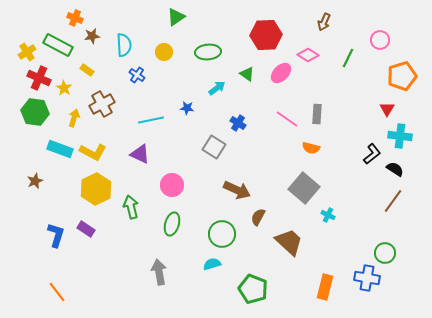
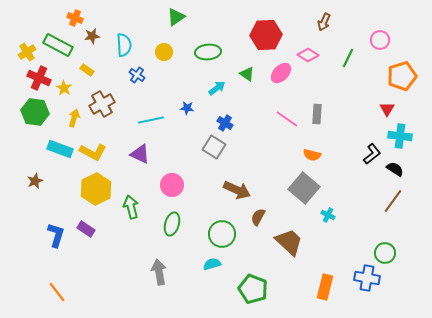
blue cross at (238, 123): moved 13 px left
orange semicircle at (311, 148): moved 1 px right, 7 px down
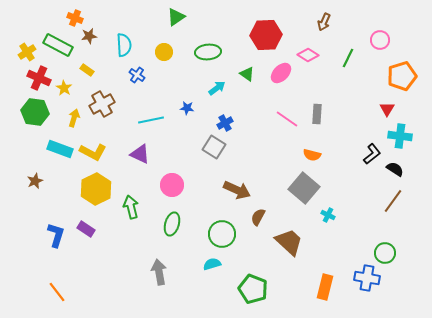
brown star at (92, 36): moved 3 px left
blue cross at (225, 123): rotated 28 degrees clockwise
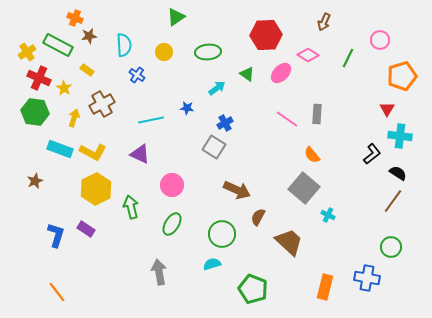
orange semicircle at (312, 155): rotated 36 degrees clockwise
black semicircle at (395, 169): moved 3 px right, 4 px down
green ellipse at (172, 224): rotated 15 degrees clockwise
green circle at (385, 253): moved 6 px right, 6 px up
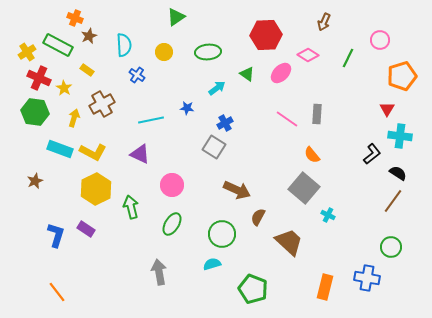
brown star at (89, 36): rotated 14 degrees counterclockwise
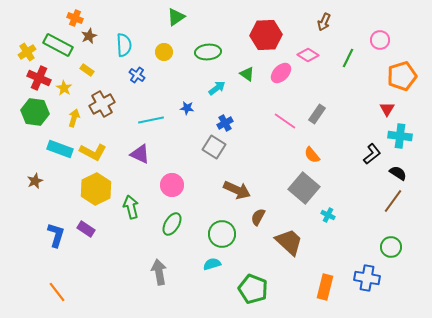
gray rectangle at (317, 114): rotated 30 degrees clockwise
pink line at (287, 119): moved 2 px left, 2 px down
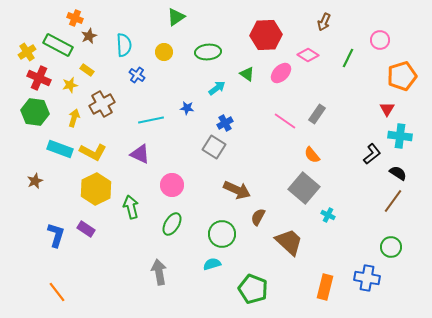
yellow star at (64, 88): moved 6 px right, 3 px up; rotated 28 degrees clockwise
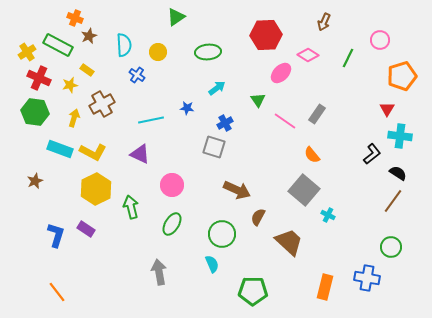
yellow circle at (164, 52): moved 6 px left
green triangle at (247, 74): moved 11 px right, 26 px down; rotated 21 degrees clockwise
gray square at (214, 147): rotated 15 degrees counterclockwise
gray square at (304, 188): moved 2 px down
cyan semicircle at (212, 264): rotated 84 degrees clockwise
green pentagon at (253, 289): moved 2 px down; rotated 20 degrees counterclockwise
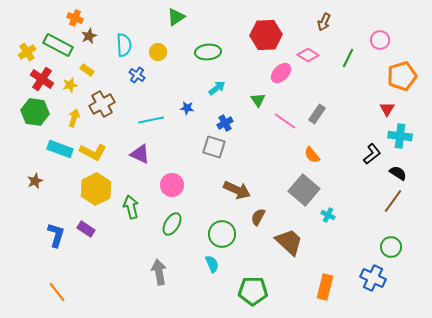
red cross at (39, 78): moved 3 px right, 1 px down; rotated 10 degrees clockwise
blue cross at (367, 278): moved 6 px right; rotated 15 degrees clockwise
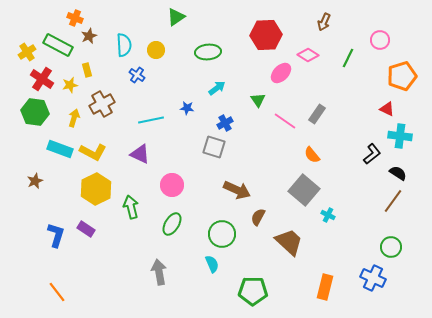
yellow circle at (158, 52): moved 2 px left, 2 px up
yellow rectangle at (87, 70): rotated 40 degrees clockwise
red triangle at (387, 109): rotated 35 degrees counterclockwise
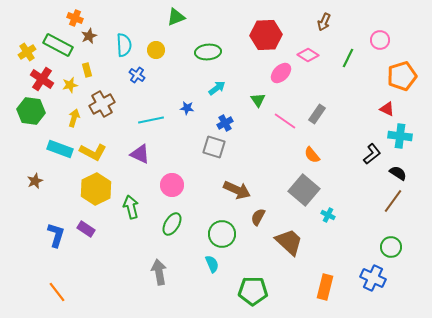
green triangle at (176, 17): rotated 12 degrees clockwise
green hexagon at (35, 112): moved 4 px left, 1 px up
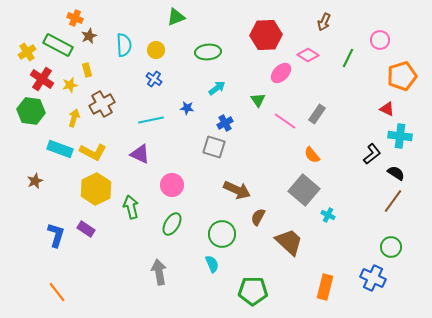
blue cross at (137, 75): moved 17 px right, 4 px down
black semicircle at (398, 173): moved 2 px left
